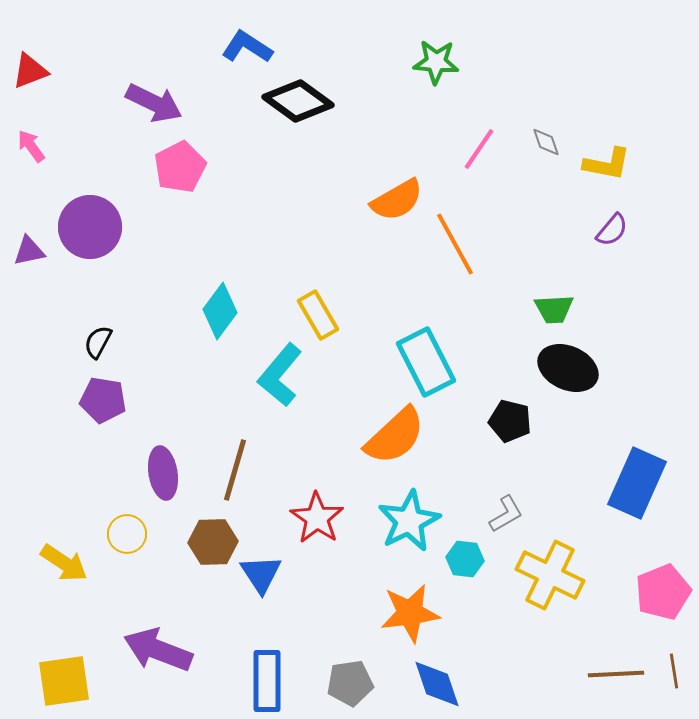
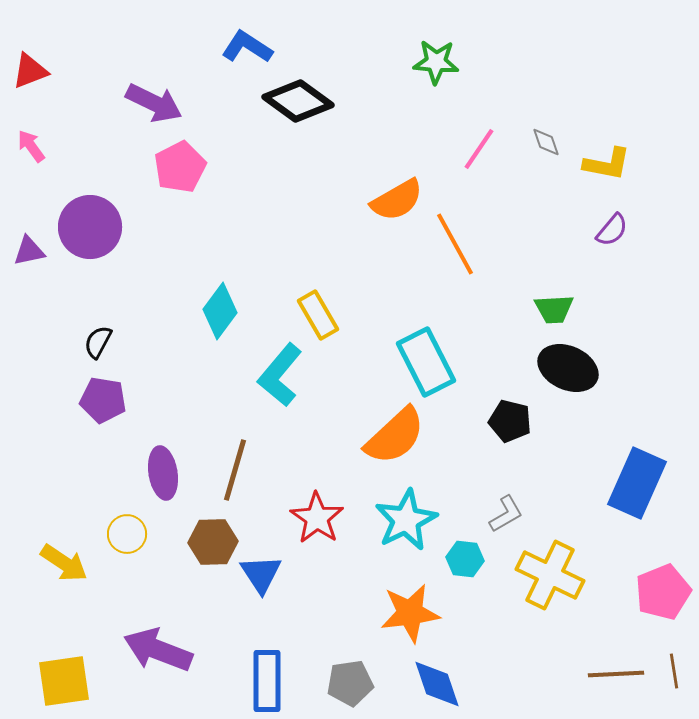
cyan star at (409, 521): moved 3 px left, 1 px up
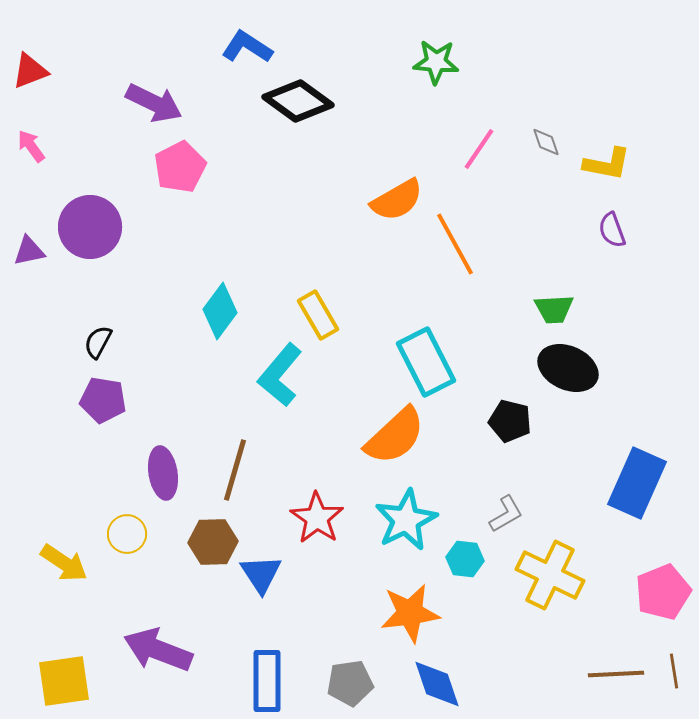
purple semicircle at (612, 230): rotated 120 degrees clockwise
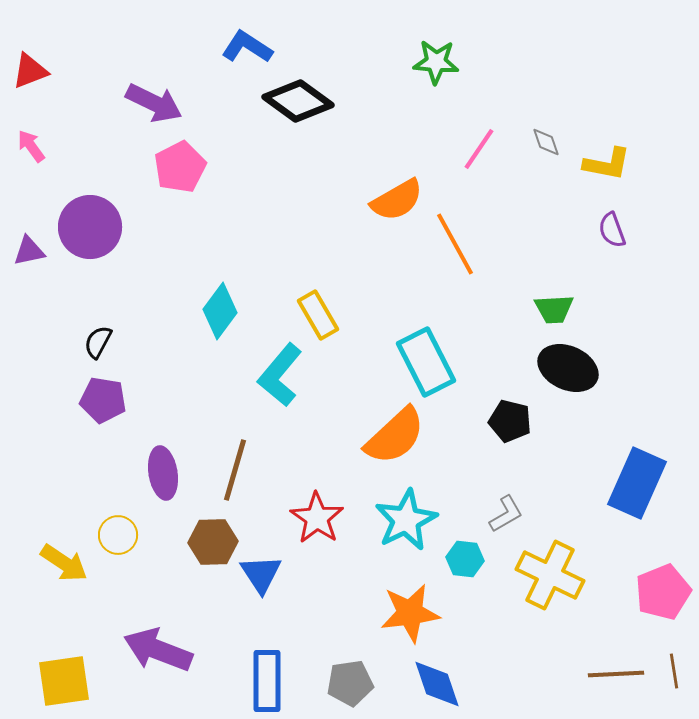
yellow circle at (127, 534): moved 9 px left, 1 px down
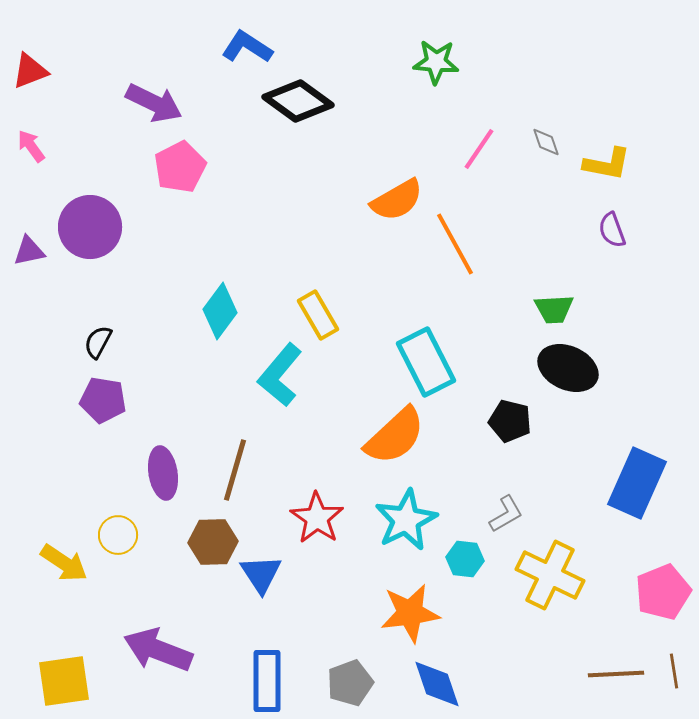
gray pentagon at (350, 683): rotated 12 degrees counterclockwise
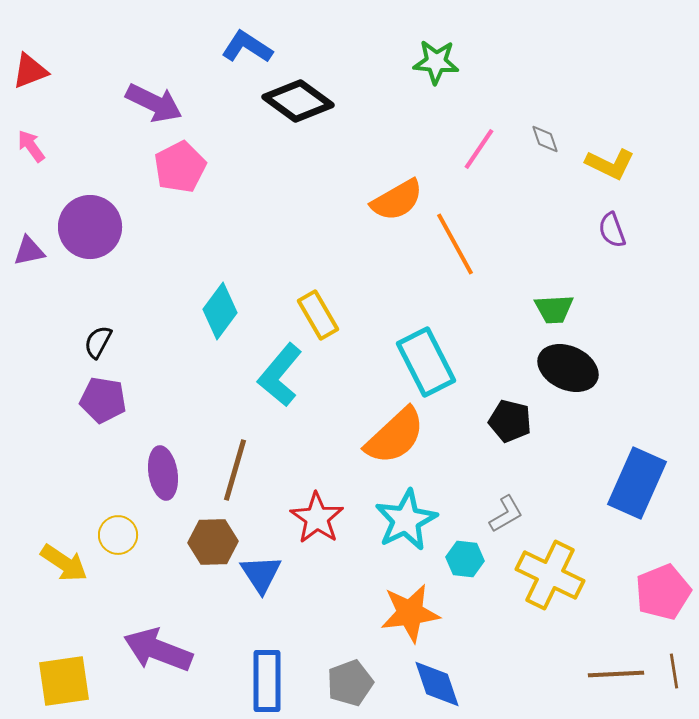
gray diamond at (546, 142): moved 1 px left, 3 px up
yellow L-shape at (607, 164): moved 3 px right; rotated 15 degrees clockwise
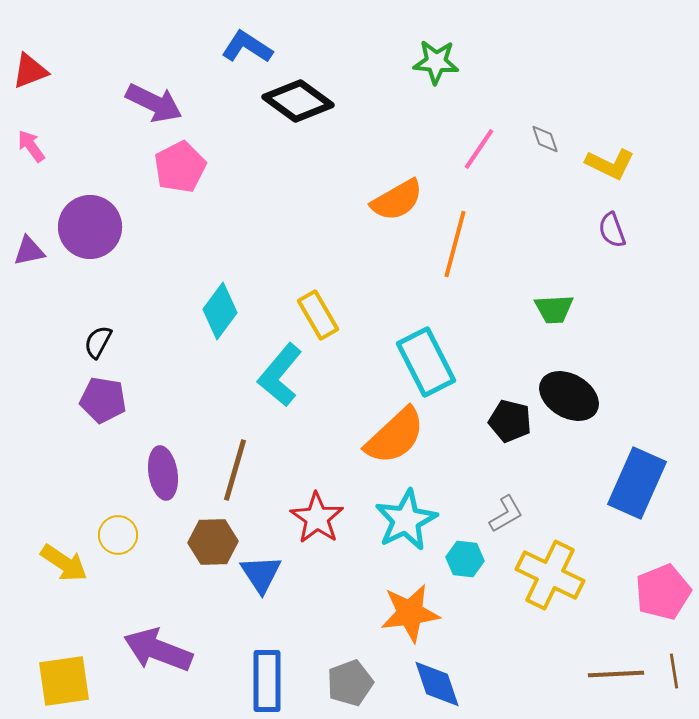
orange line at (455, 244): rotated 44 degrees clockwise
black ellipse at (568, 368): moved 1 px right, 28 px down; rotated 6 degrees clockwise
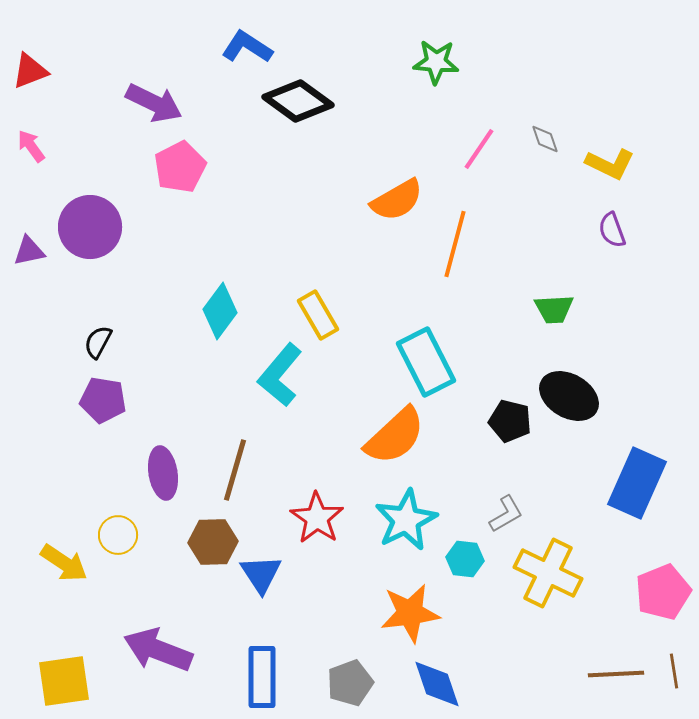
yellow cross at (550, 575): moved 2 px left, 2 px up
blue rectangle at (267, 681): moved 5 px left, 4 px up
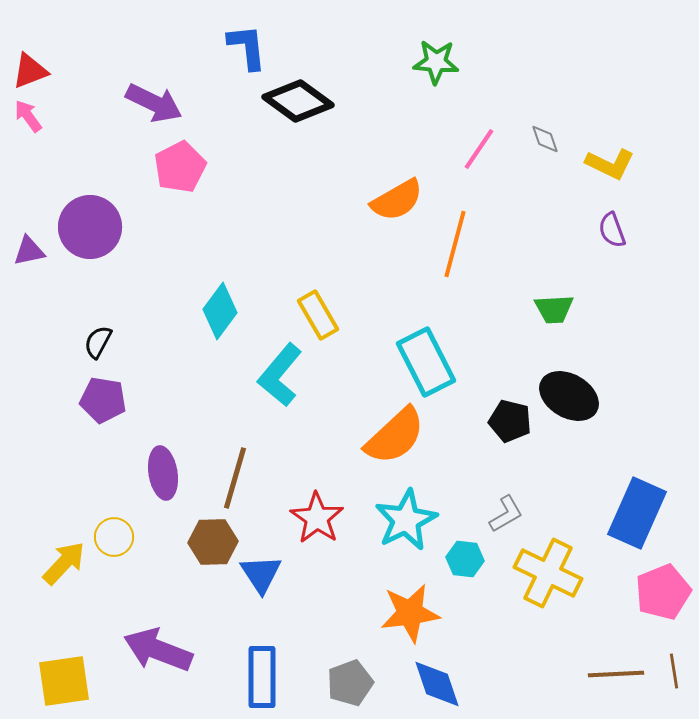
blue L-shape at (247, 47): rotated 51 degrees clockwise
pink arrow at (31, 146): moved 3 px left, 30 px up
brown line at (235, 470): moved 8 px down
blue rectangle at (637, 483): moved 30 px down
yellow circle at (118, 535): moved 4 px left, 2 px down
yellow arrow at (64, 563): rotated 81 degrees counterclockwise
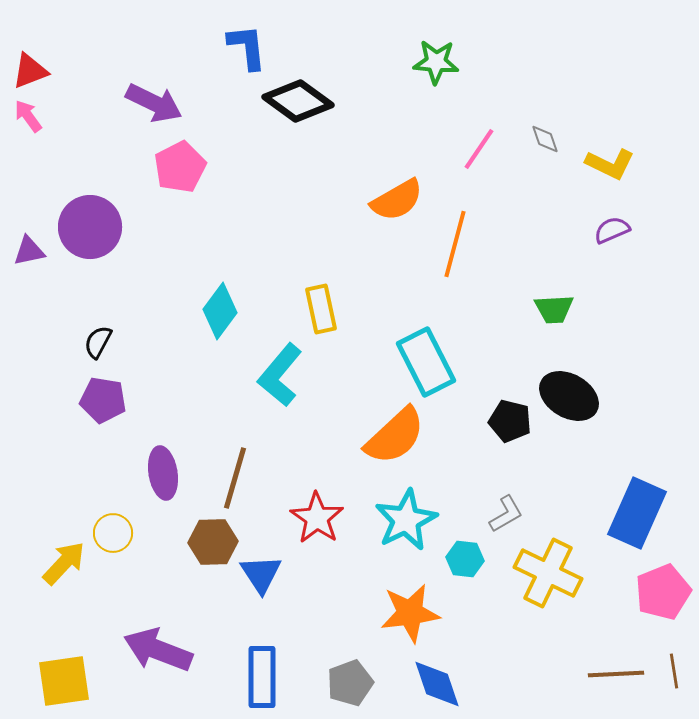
purple semicircle at (612, 230): rotated 87 degrees clockwise
yellow rectangle at (318, 315): moved 3 px right, 6 px up; rotated 18 degrees clockwise
yellow circle at (114, 537): moved 1 px left, 4 px up
